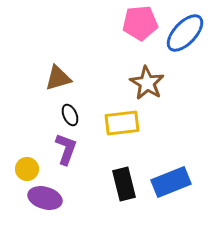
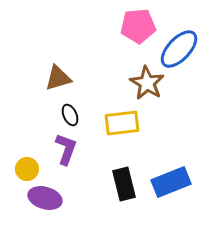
pink pentagon: moved 2 px left, 3 px down
blue ellipse: moved 6 px left, 16 px down
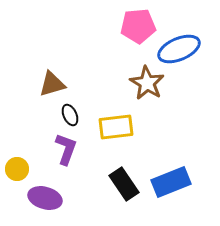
blue ellipse: rotated 24 degrees clockwise
brown triangle: moved 6 px left, 6 px down
yellow rectangle: moved 6 px left, 4 px down
yellow circle: moved 10 px left
black rectangle: rotated 20 degrees counterclockwise
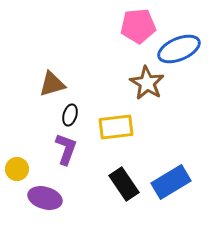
black ellipse: rotated 40 degrees clockwise
blue rectangle: rotated 9 degrees counterclockwise
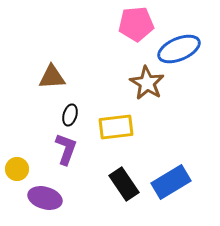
pink pentagon: moved 2 px left, 2 px up
brown triangle: moved 7 px up; rotated 12 degrees clockwise
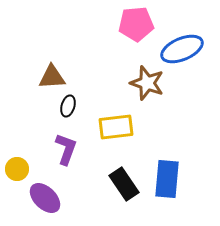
blue ellipse: moved 3 px right
brown star: rotated 12 degrees counterclockwise
black ellipse: moved 2 px left, 9 px up
blue rectangle: moved 4 px left, 3 px up; rotated 54 degrees counterclockwise
purple ellipse: rotated 28 degrees clockwise
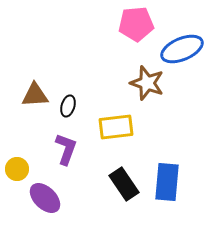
brown triangle: moved 17 px left, 18 px down
blue rectangle: moved 3 px down
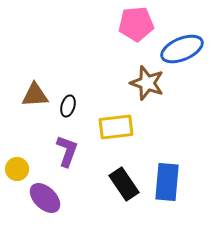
purple L-shape: moved 1 px right, 2 px down
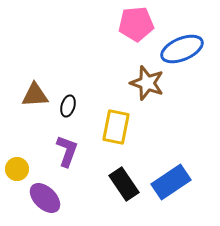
yellow rectangle: rotated 72 degrees counterclockwise
blue rectangle: moved 4 px right; rotated 51 degrees clockwise
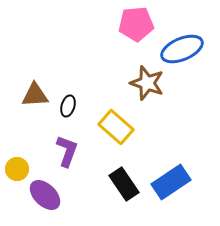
yellow rectangle: rotated 60 degrees counterclockwise
purple ellipse: moved 3 px up
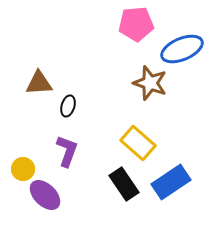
brown star: moved 3 px right
brown triangle: moved 4 px right, 12 px up
yellow rectangle: moved 22 px right, 16 px down
yellow circle: moved 6 px right
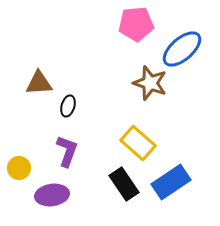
blue ellipse: rotated 18 degrees counterclockwise
yellow circle: moved 4 px left, 1 px up
purple ellipse: moved 7 px right; rotated 52 degrees counterclockwise
